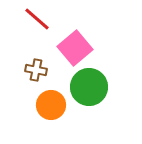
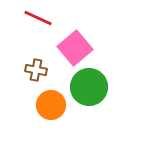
red line: moved 1 px right, 1 px up; rotated 16 degrees counterclockwise
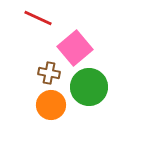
brown cross: moved 13 px right, 3 px down
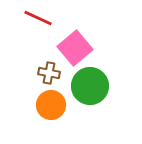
green circle: moved 1 px right, 1 px up
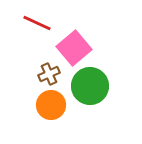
red line: moved 1 px left, 5 px down
pink square: moved 1 px left
brown cross: moved 1 px down; rotated 35 degrees counterclockwise
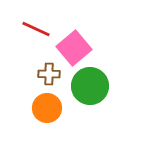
red line: moved 1 px left, 6 px down
brown cross: rotated 25 degrees clockwise
orange circle: moved 4 px left, 3 px down
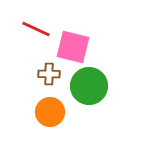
pink square: moved 1 px left, 1 px up; rotated 36 degrees counterclockwise
green circle: moved 1 px left
orange circle: moved 3 px right, 4 px down
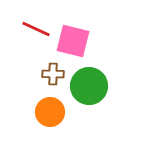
pink square: moved 6 px up
brown cross: moved 4 px right
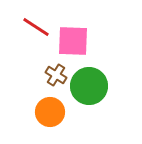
red line: moved 2 px up; rotated 8 degrees clockwise
pink square: rotated 12 degrees counterclockwise
brown cross: moved 3 px right, 1 px down; rotated 30 degrees clockwise
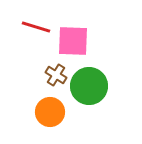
red line: rotated 16 degrees counterclockwise
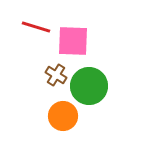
orange circle: moved 13 px right, 4 px down
